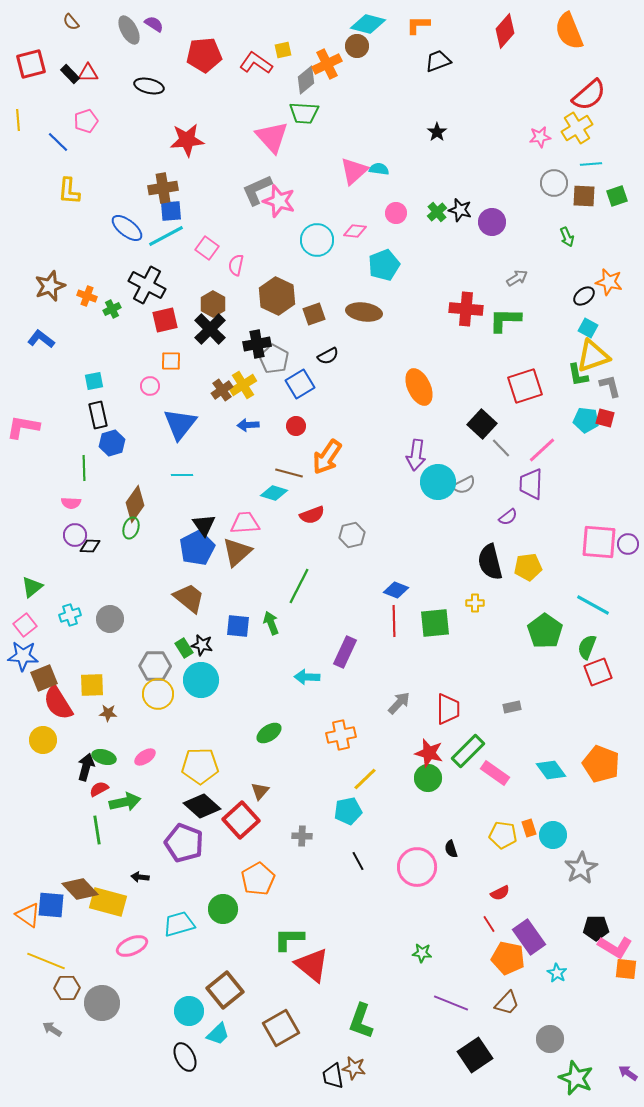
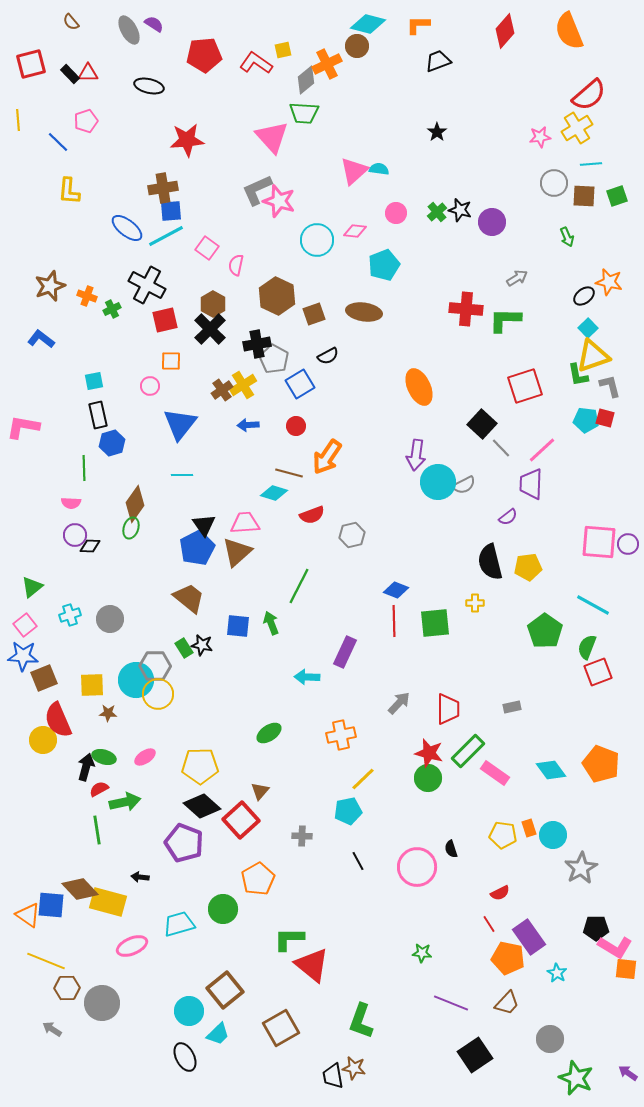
cyan square at (588, 328): rotated 18 degrees clockwise
cyan circle at (201, 680): moved 65 px left
red semicircle at (58, 703): moved 17 px down; rotated 9 degrees clockwise
yellow line at (365, 779): moved 2 px left
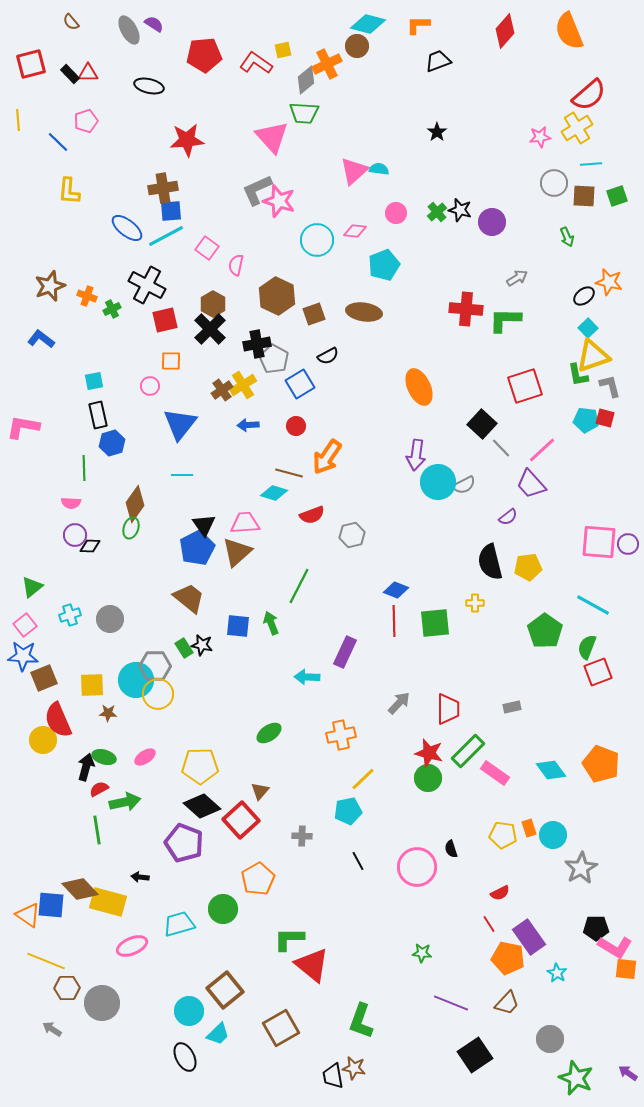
purple trapezoid at (531, 484): rotated 44 degrees counterclockwise
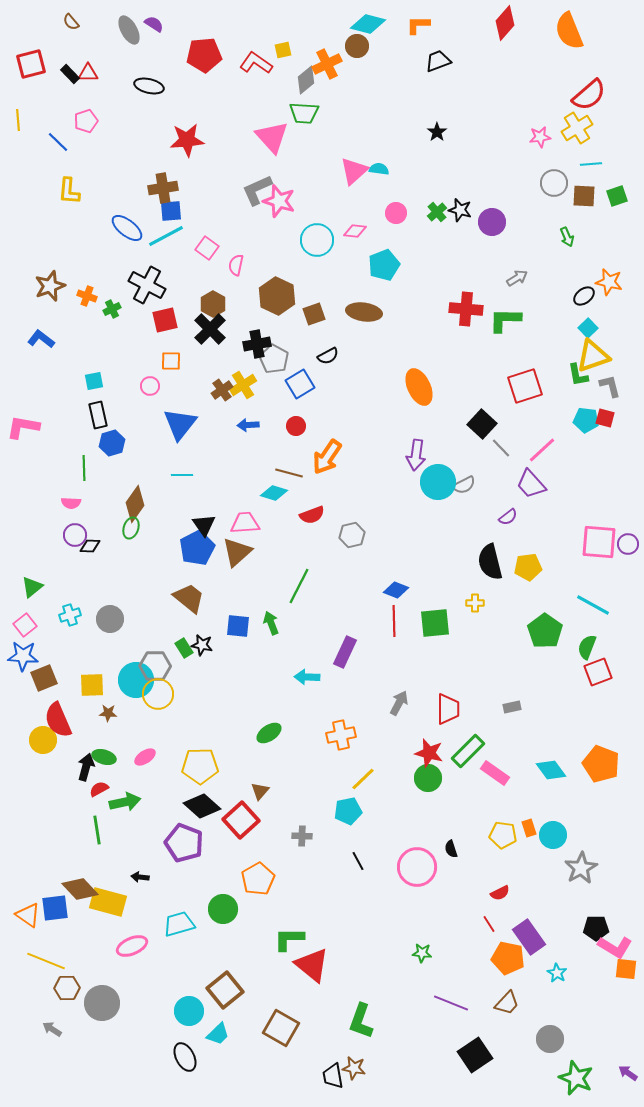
red diamond at (505, 31): moved 8 px up
gray arrow at (399, 703): rotated 15 degrees counterclockwise
blue square at (51, 905): moved 4 px right, 3 px down; rotated 12 degrees counterclockwise
brown square at (281, 1028): rotated 30 degrees counterclockwise
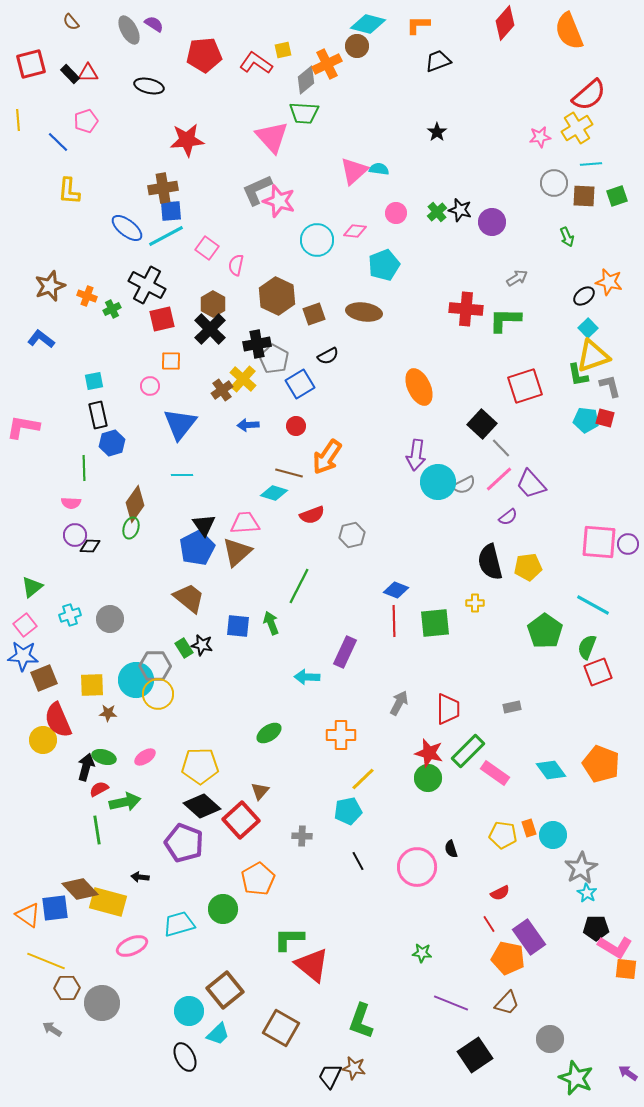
red square at (165, 320): moved 3 px left, 1 px up
yellow cross at (243, 385): moved 6 px up; rotated 16 degrees counterclockwise
pink line at (542, 450): moved 43 px left, 29 px down
orange cross at (341, 735): rotated 12 degrees clockwise
cyan star at (557, 973): moved 30 px right, 80 px up
black trapezoid at (333, 1076): moved 3 px left; rotated 36 degrees clockwise
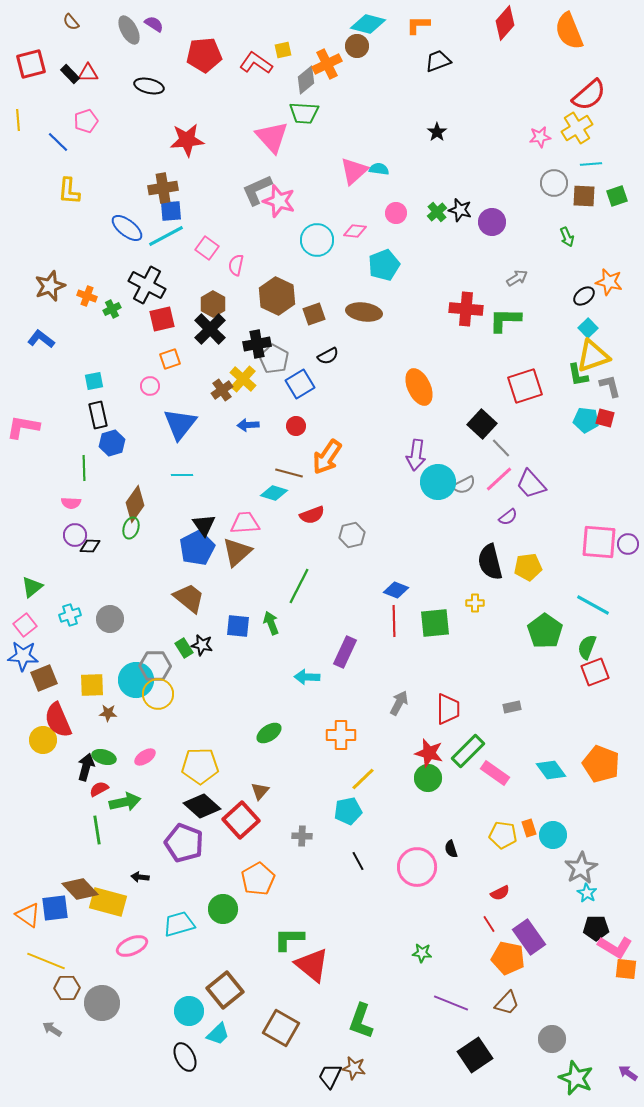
orange square at (171, 361): moved 1 px left, 2 px up; rotated 20 degrees counterclockwise
red square at (598, 672): moved 3 px left
gray circle at (550, 1039): moved 2 px right
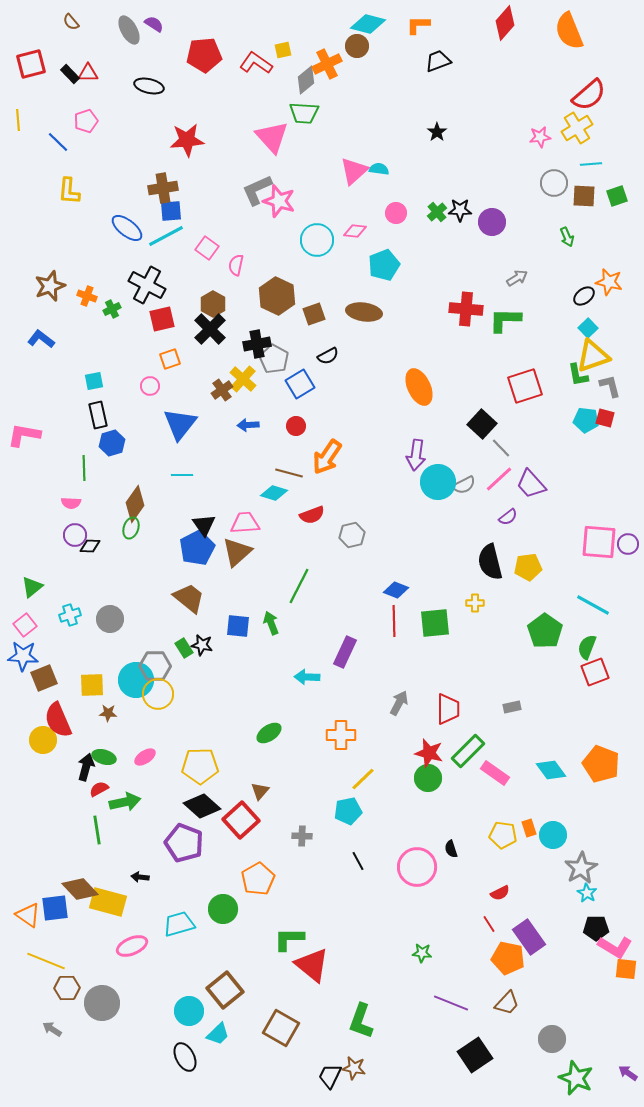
black star at (460, 210): rotated 15 degrees counterclockwise
pink L-shape at (23, 427): moved 1 px right, 8 px down
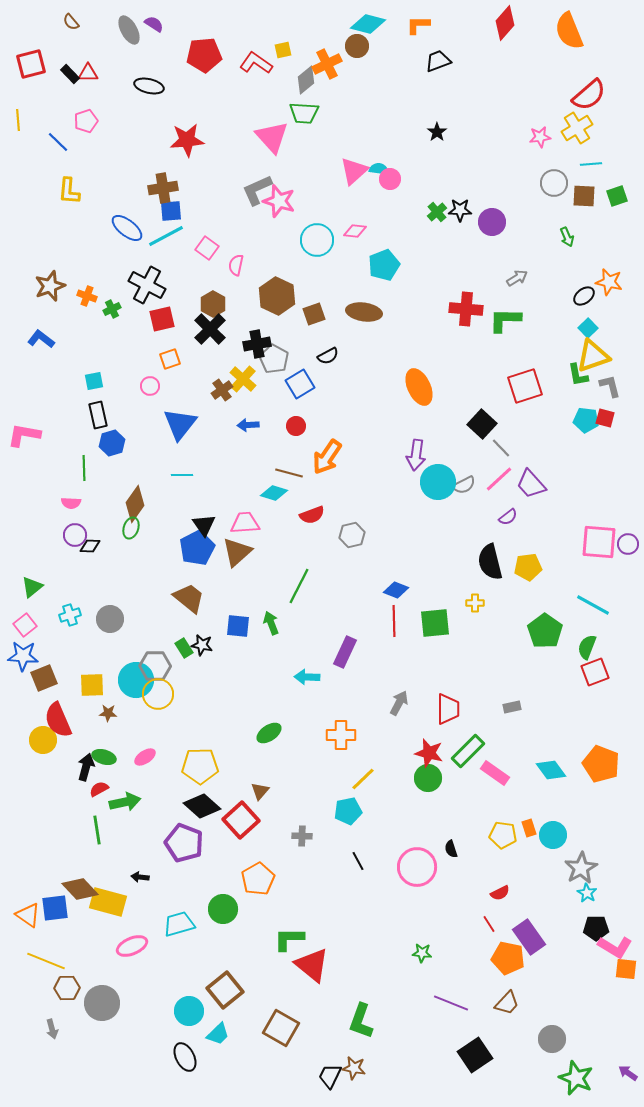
pink circle at (396, 213): moved 6 px left, 34 px up
gray arrow at (52, 1029): rotated 138 degrees counterclockwise
